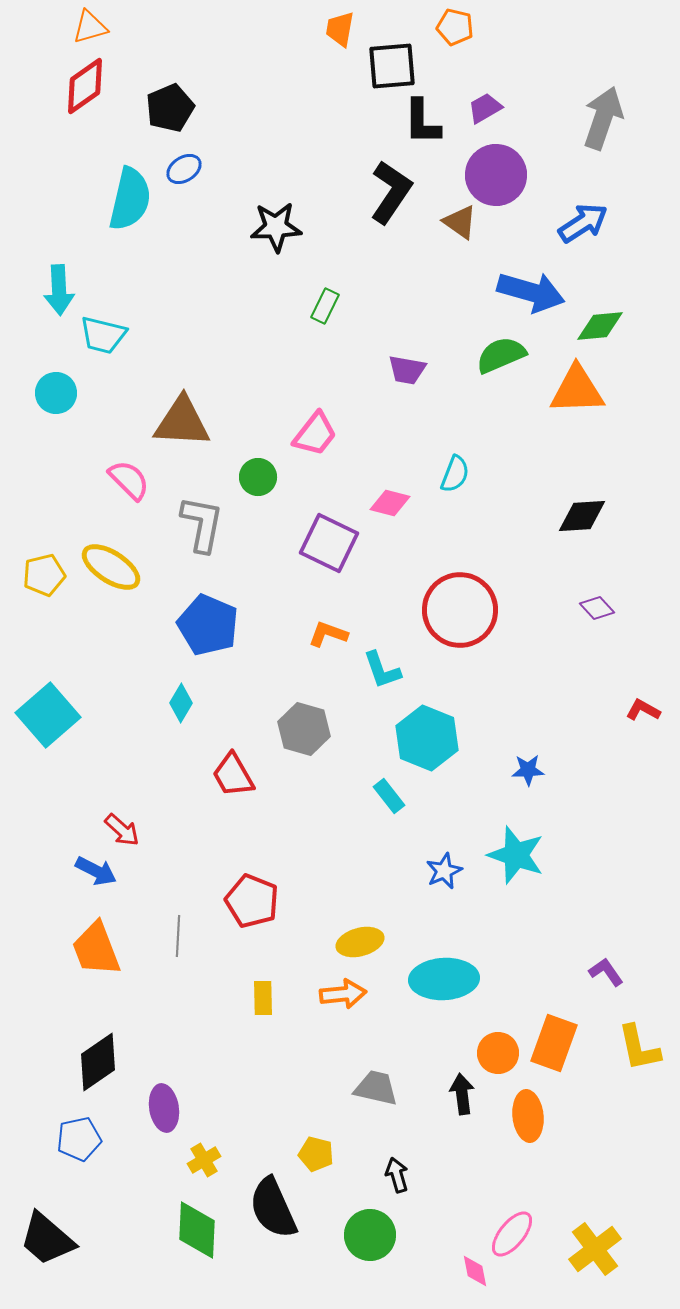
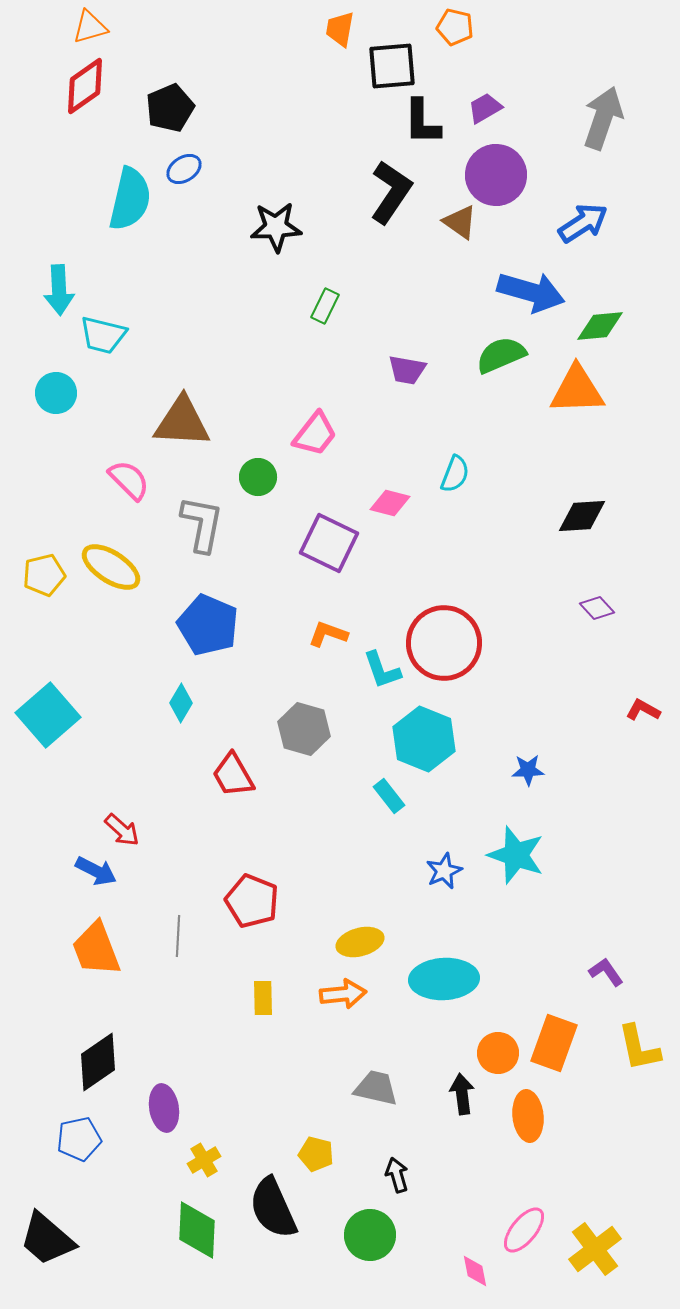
red circle at (460, 610): moved 16 px left, 33 px down
cyan hexagon at (427, 738): moved 3 px left, 1 px down
pink ellipse at (512, 1234): moved 12 px right, 4 px up
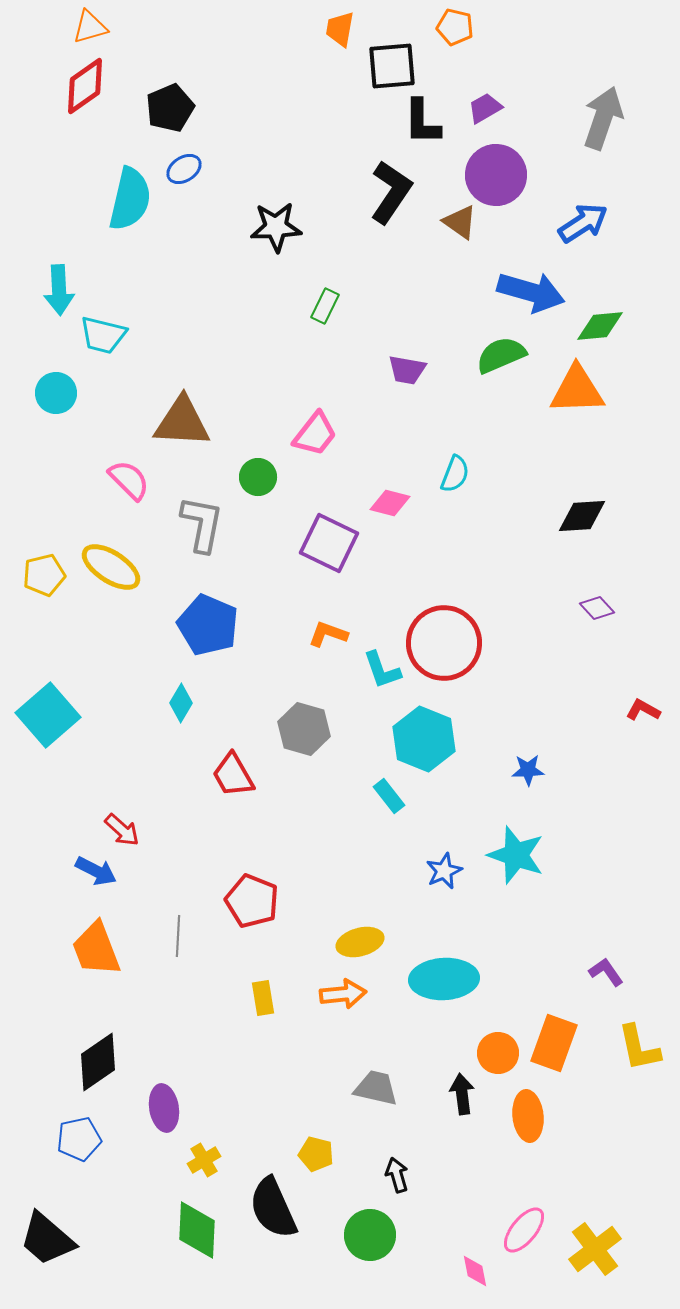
yellow rectangle at (263, 998): rotated 8 degrees counterclockwise
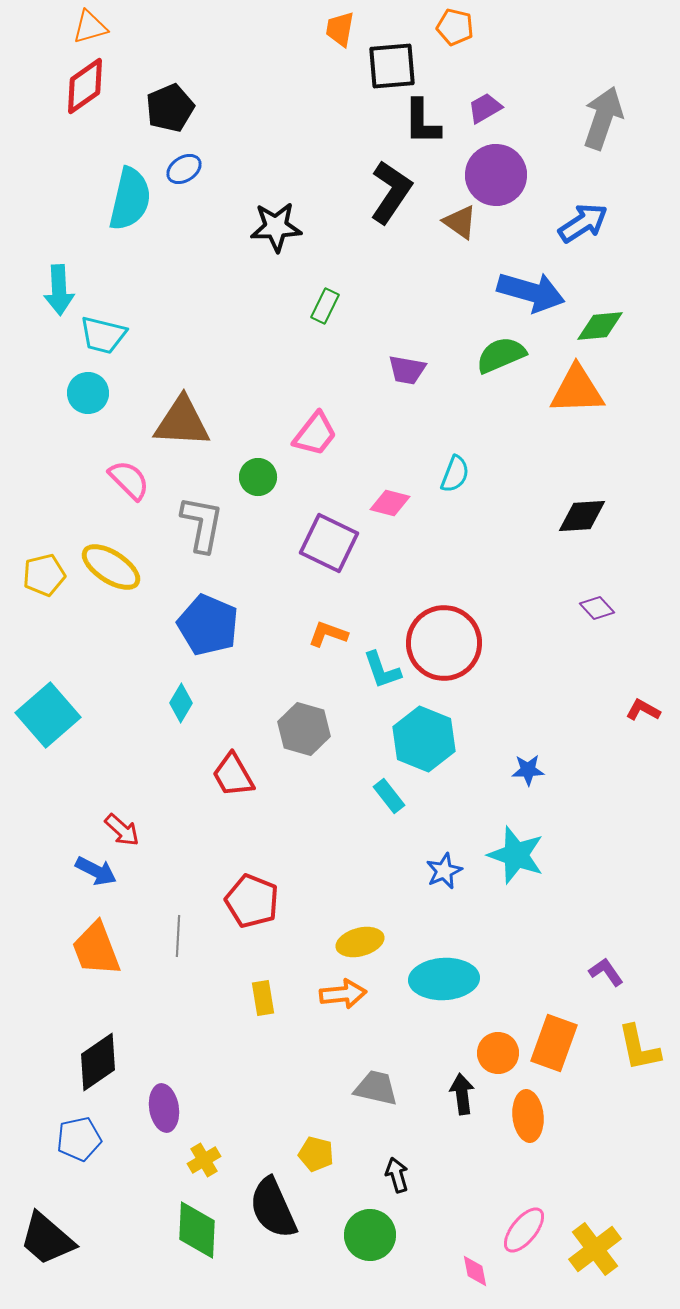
cyan circle at (56, 393): moved 32 px right
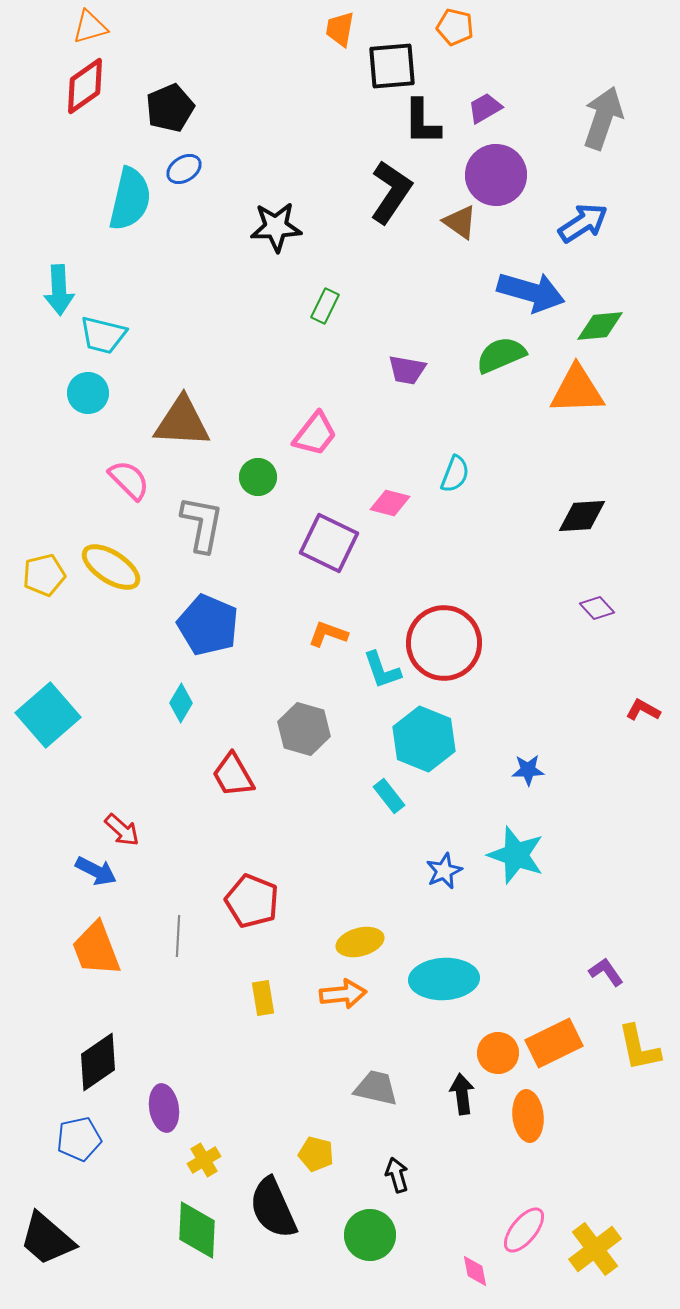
orange rectangle at (554, 1043): rotated 44 degrees clockwise
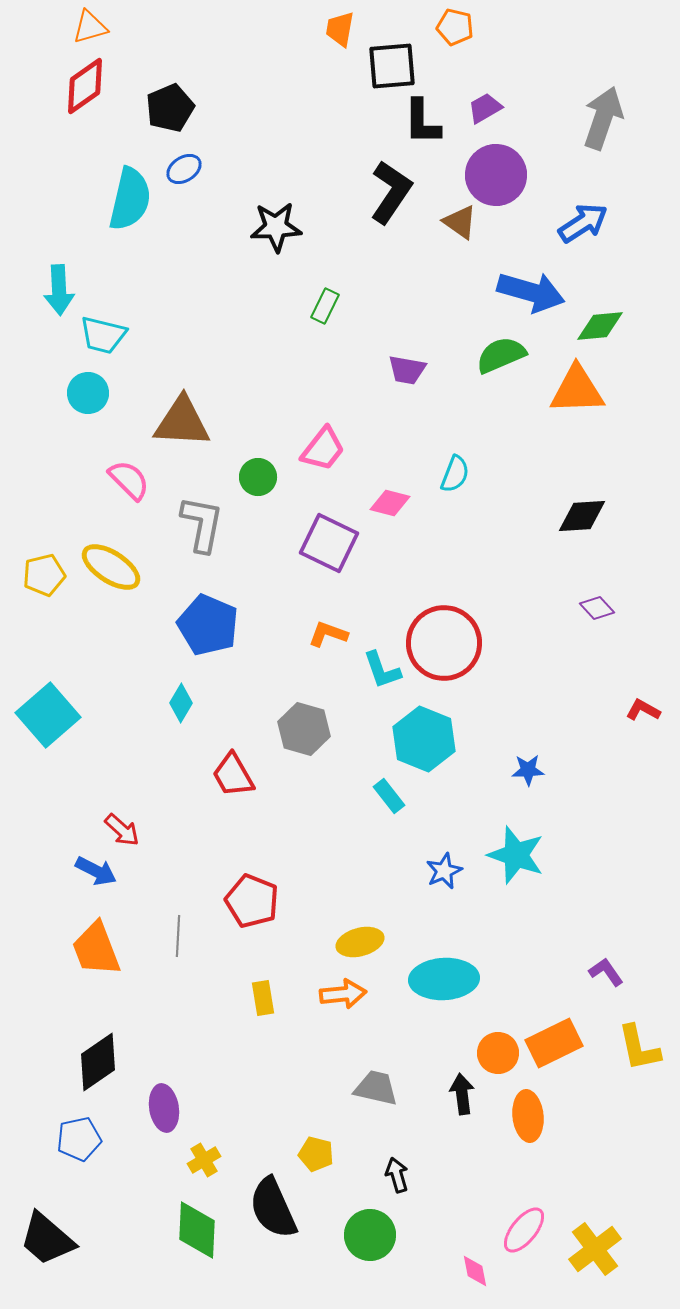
pink trapezoid at (315, 434): moved 8 px right, 15 px down
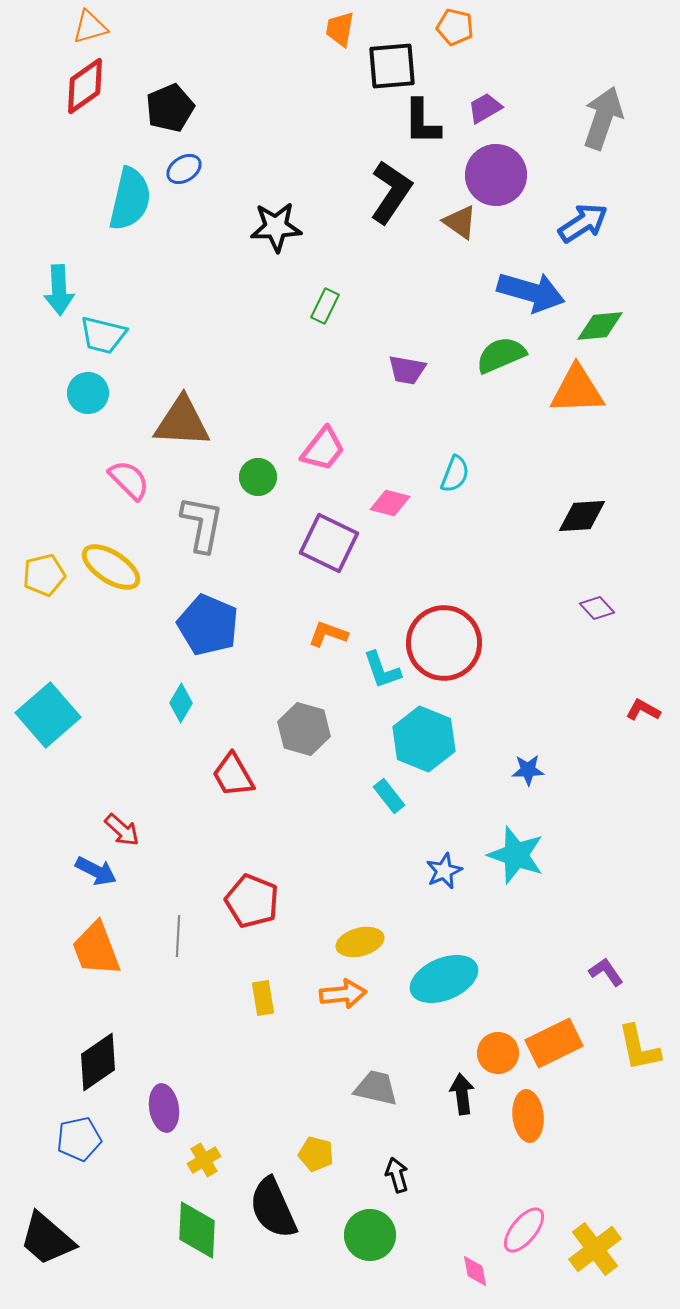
cyan ellipse at (444, 979): rotated 20 degrees counterclockwise
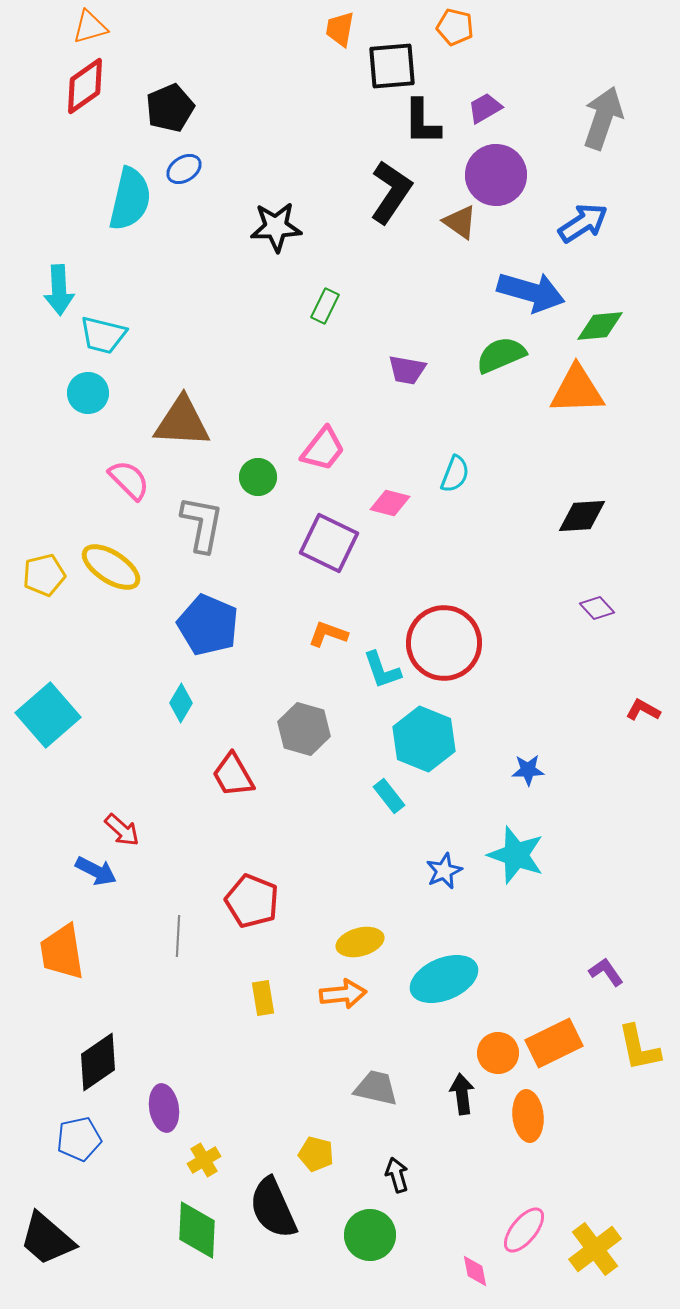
orange trapezoid at (96, 949): moved 34 px left, 3 px down; rotated 12 degrees clockwise
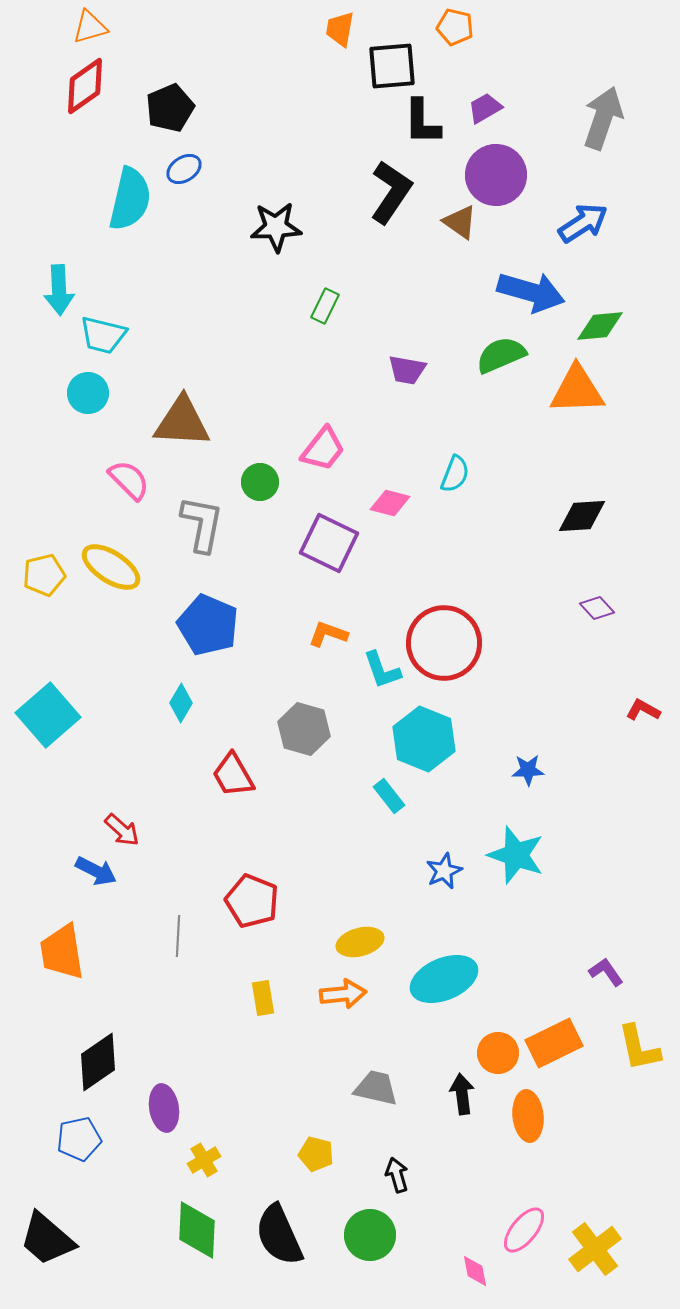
green circle at (258, 477): moved 2 px right, 5 px down
black semicircle at (273, 1208): moved 6 px right, 27 px down
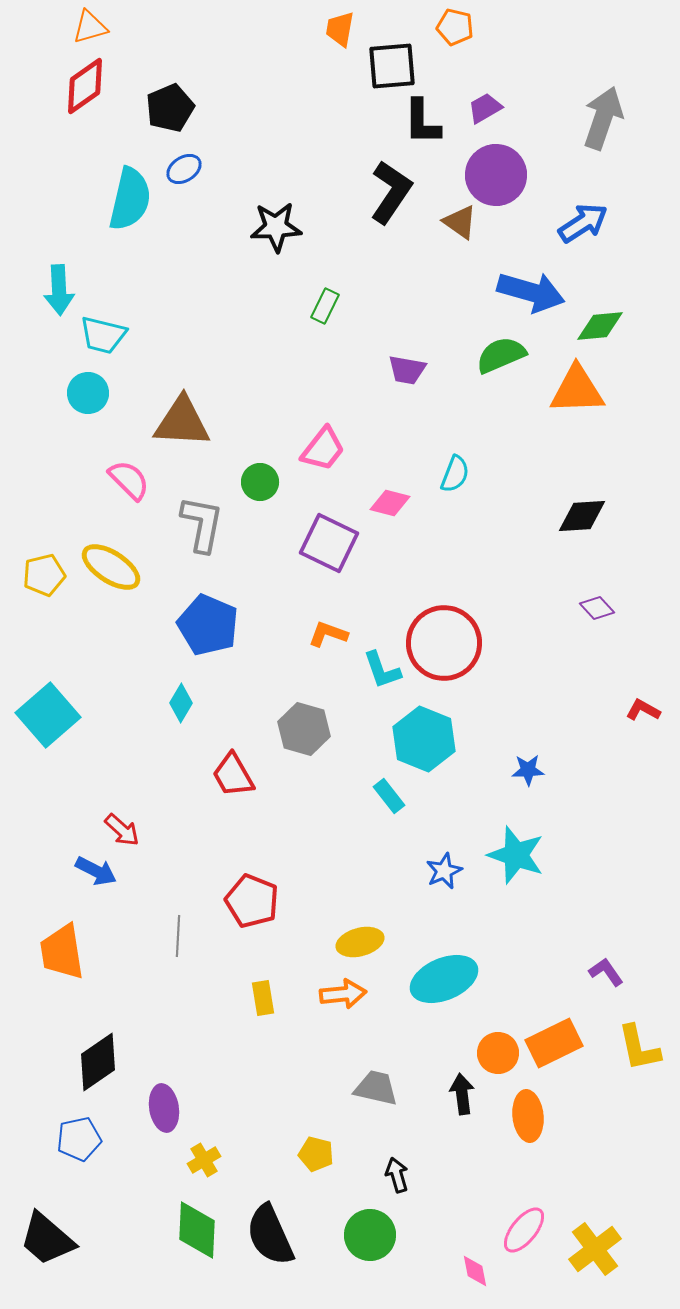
black semicircle at (279, 1235): moved 9 px left
